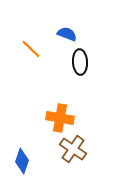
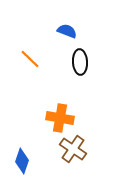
blue semicircle: moved 3 px up
orange line: moved 1 px left, 10 px down
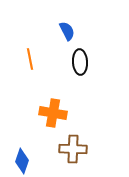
blue semicircle: rotated 42 degrees clockwise
orange line: rotated 35 degrees clockwise
orange cross: moved 7 px left, 5 px up
brown cross: rotated 32 degrees counterclockwise
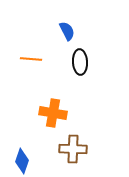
orange line: moved 1 px right; rotated 75 degrees counterclockwise
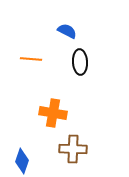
blue semicircle: rotated 36 degrees counterclockwise
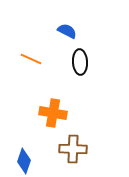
orange line: rotated 20 degrees clockwise
blue diamond: moved 2 px right
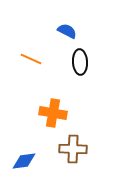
blue diamond: rotated 65 degrees clockwise
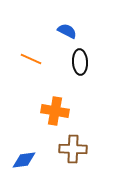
orange cross: moved 2 px right, 2 px up
blue diamond: moved 1 px up
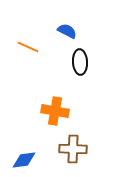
orange line: moved 3 px left, 12 px up
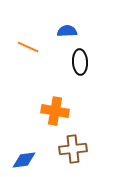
blue semicircle: rotated 30 degrees counterclockwise
brown cross: rotated 8 degrees counterclockwise
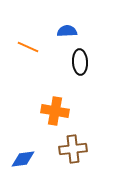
blue diamond: moved 1 px left, 1 px up
